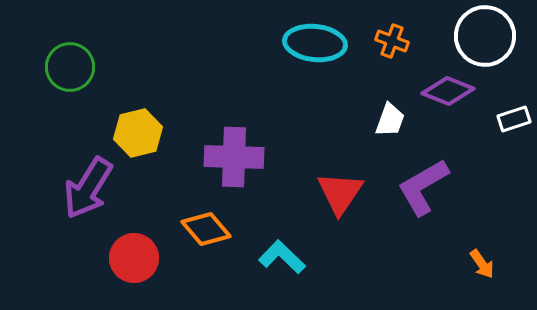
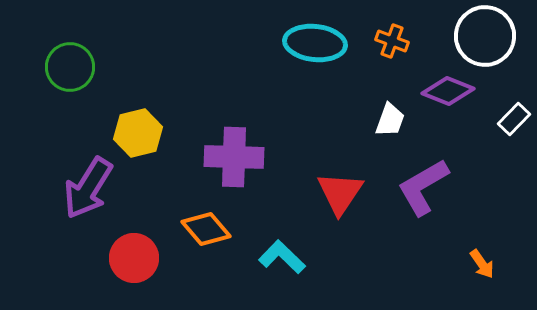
white rectangle: rotated 28 degrees counterclockwise
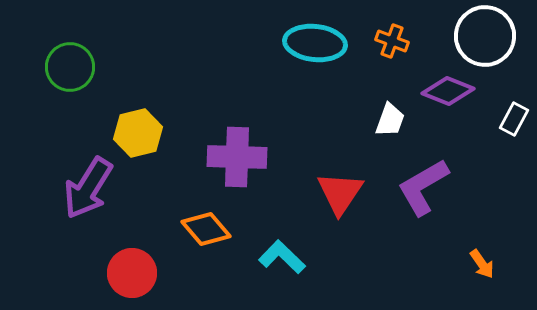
white rectangle: rotated 16 degrees counterclockwise
purple cross: moved 3 px right
red circle: moved 2 px left, 15 px down
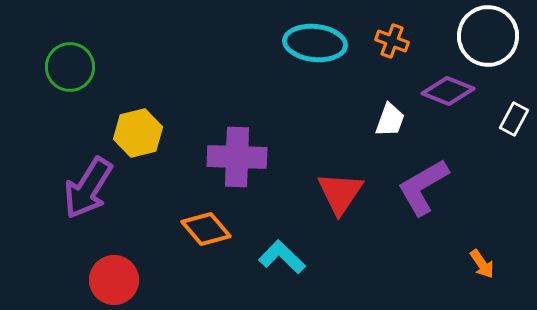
white circle: moved 3 px right
red circle: moved 18 px left, 7 px down
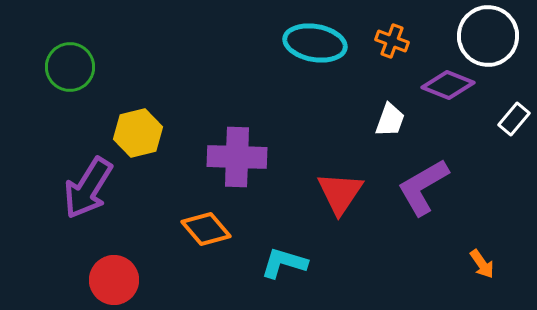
cyan ellipse: rotated 4 degrees clockwise
purple diamond: moved 6 px up
white rectangle: rotated 12 degrees clockwise
cyan L-shape: moved 2 px right, 6 px down; rotated 27 degrees counterclockwise
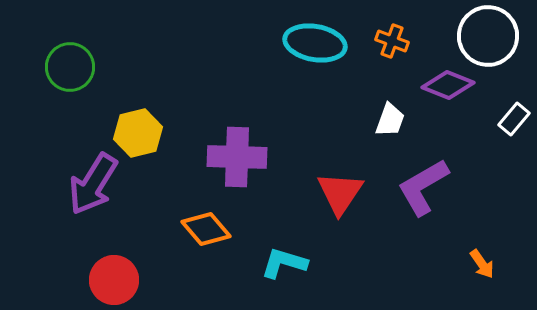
purple arrow: moved 5 px right, 4 px up
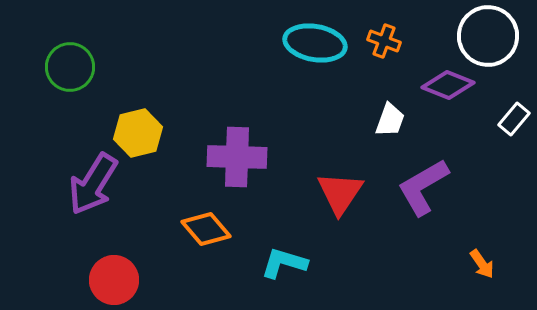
orange cross: moved 8 px left
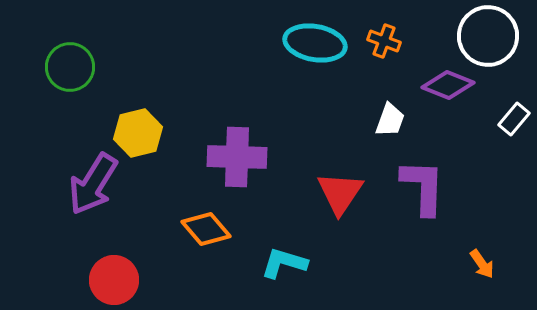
purple L-shape: rotated 122 degrees clockwise
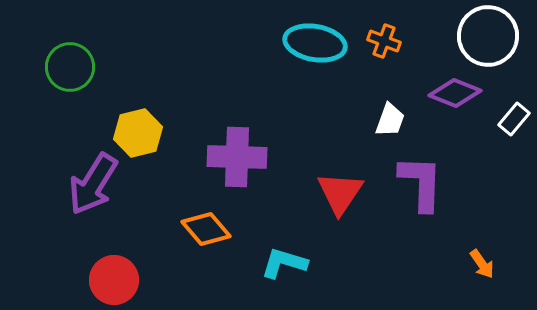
purple diamond: moved 7 px right, 8 px down
purple L-shape: moved 2 px left, 4 px up
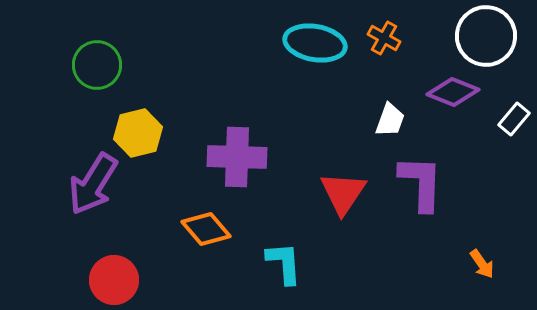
white circle: moved 2 px left
orange cross: moved 3 px up; rotated 8 degrees clockwise
green circle: moved 27 px right, 2 px up
purple diamond: moved 2 px left, 1 px up
red triangle: moved 3 px right
cyan L-shape: rotated 69 degrees clockwise
